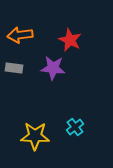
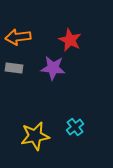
orange arrow: moved 2 px left, 2 px down
yellow star: rotated 12 degrees counterclockwise
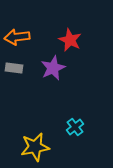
orange arrow: moved 1 px left
purple star: rotated 30 degrees counterclockwise
yellow star: moved 11 px down
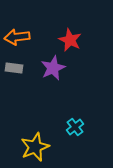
yellow star: rotated 12 degrees counterclockwise
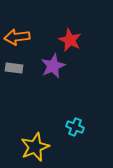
purple star: moved 2 px up
cyan cross: rotated 30 degrees counterclockwise
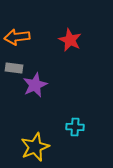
purple star: moved 18 px left, 19 px down
cyan cross: rotated 18 degrees counterclockwise
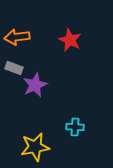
gray rectangle: rotated 12 degrees clockwise
yellow star: rotated 12 degrees clockwise
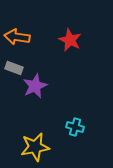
orange arrow: rotated 15 degrees clockwise
purple star: moved 1 px down
cyan cross: rotated 12 degrees clockwise
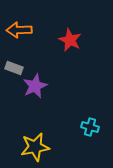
orange arrow: moved 2 px right, 7 px up; rotated 10 degrees counterclockwise
cyan cross: moved 15 px right
